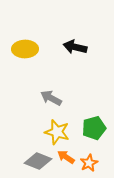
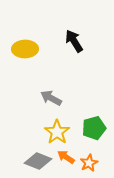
black arrow: moved 1 px left, 6 px up; rotated 45 degrees clockwise
yellow star: rotated 20 degrees clockwise
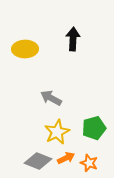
black arrow: moved 1 px left, 2 px up; rotated 35 degrees clockwise
yellow star: rotated 10 degrees clockwise
orange arrow: moved 1 px down; rotated 120 degrees clockwise
orange star: rotated 24 degrees counterclockwise
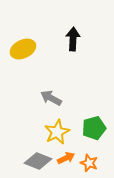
yellow ellipse: moved 2 px left; rotated 25 degrees counterclockwise
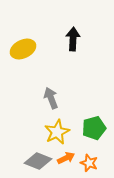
gray arrow: rotated 40 degrees clockwise
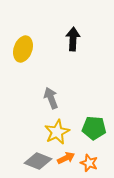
yellow ellipse: rotated 45 degrees counterclockwise
green pentagon: rotated 20 degrees clockwise
